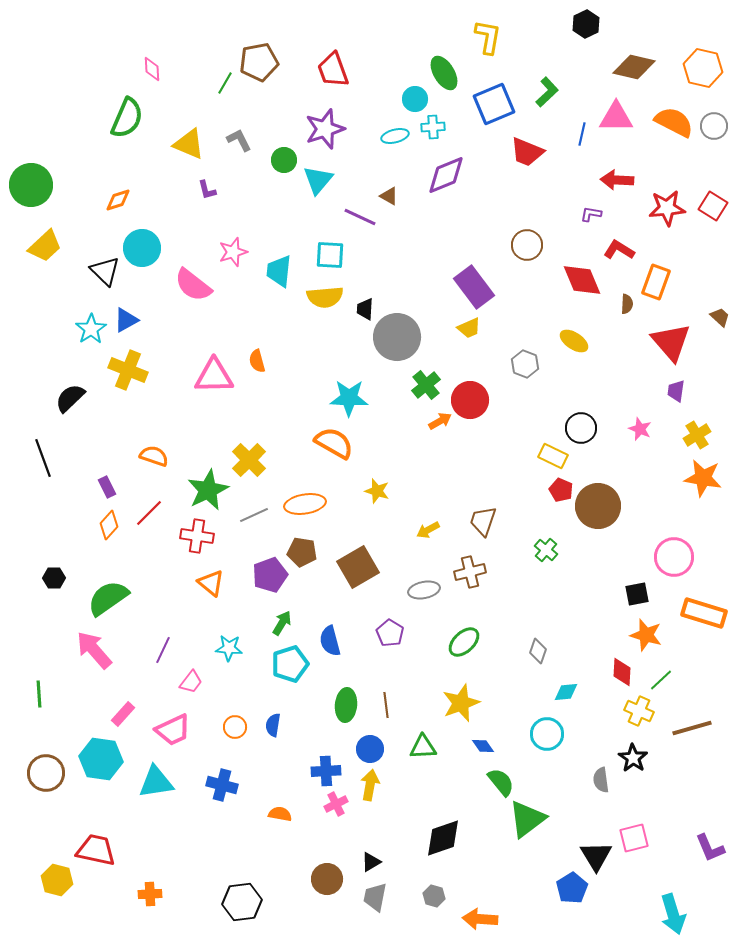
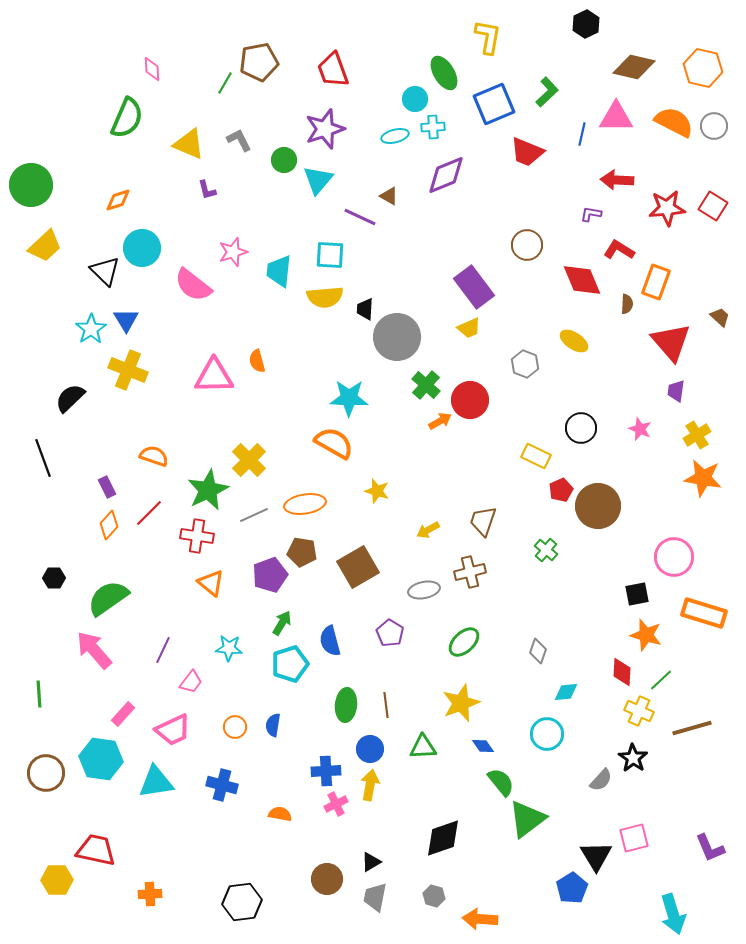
blue triangle at (126, 320): rotated 32 degrees counterclockwise
green cross at (426, 385): rotated 8 degrees counterclockwise
yellow rectangle at (553, 456): moved 17 px left
red pentagon at (561, 490): rotated 25 degrees clockwise
gray semicircle at (601, 780): rotated 130 degrees counterclockwise
yellow hexagon at (57, 880): rotated 16 degrees counterclockwise
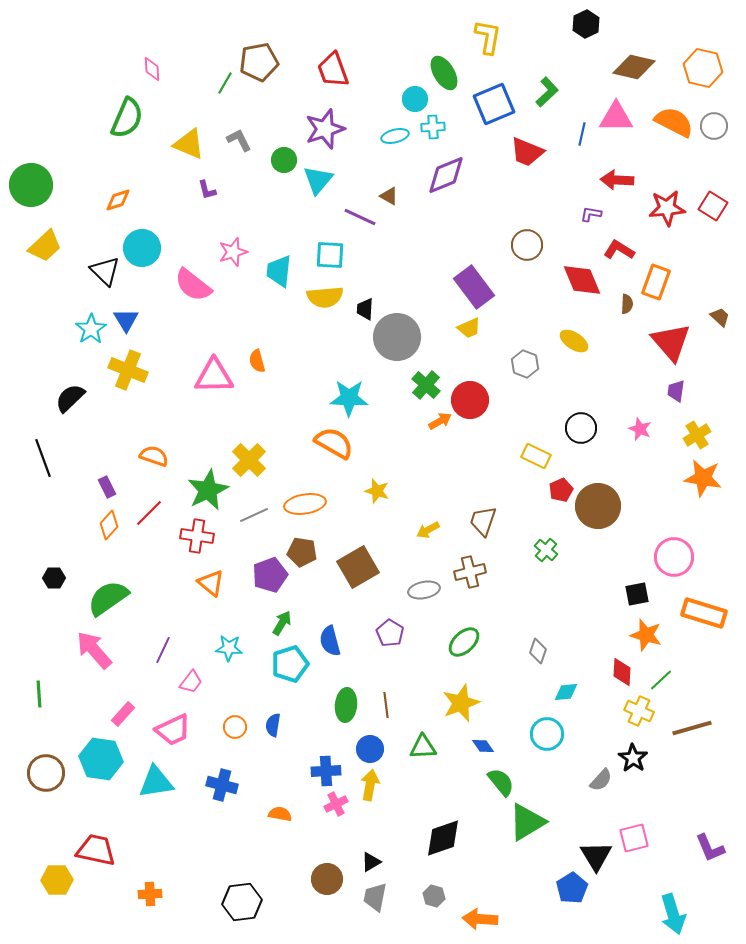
green triangle at (527, 819): moved 3 px down; rotated 6 degrees clockwise
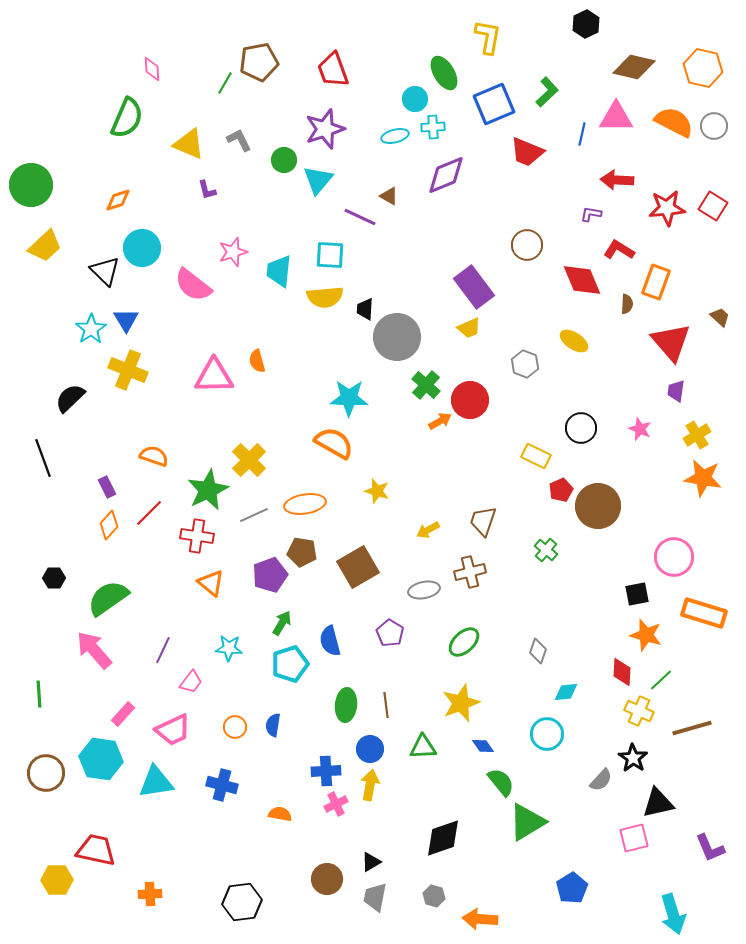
black triangle at (596, 856): moved 62 px right, 53 px up; rotated 48 degrees clockwise
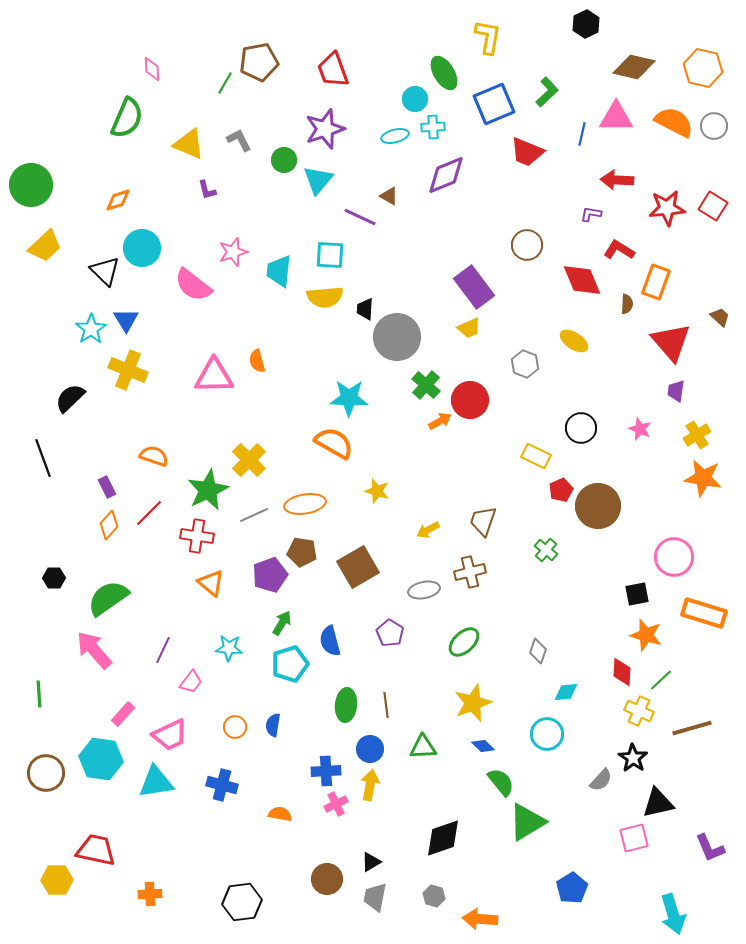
yellow star at (461, 703): moved 12 px right
pink trapezoid at (173, 730): moved 3 px left, 5 px down
blue diamond at (483, 746): rotated 10 degrees counterclockwise
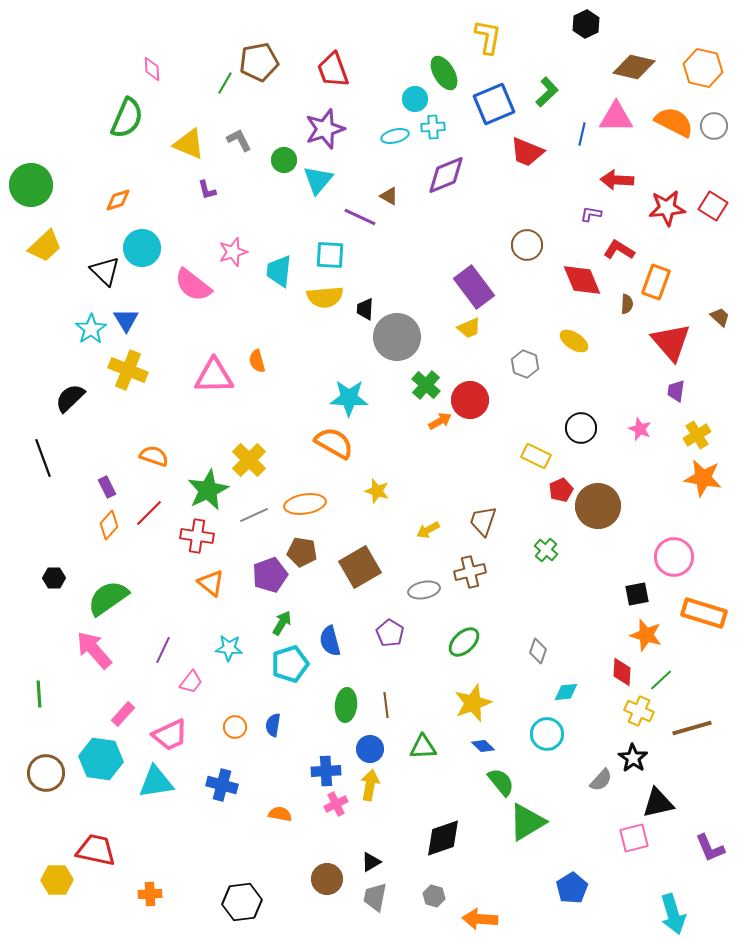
brown square at (358, 567): moved 2 px right
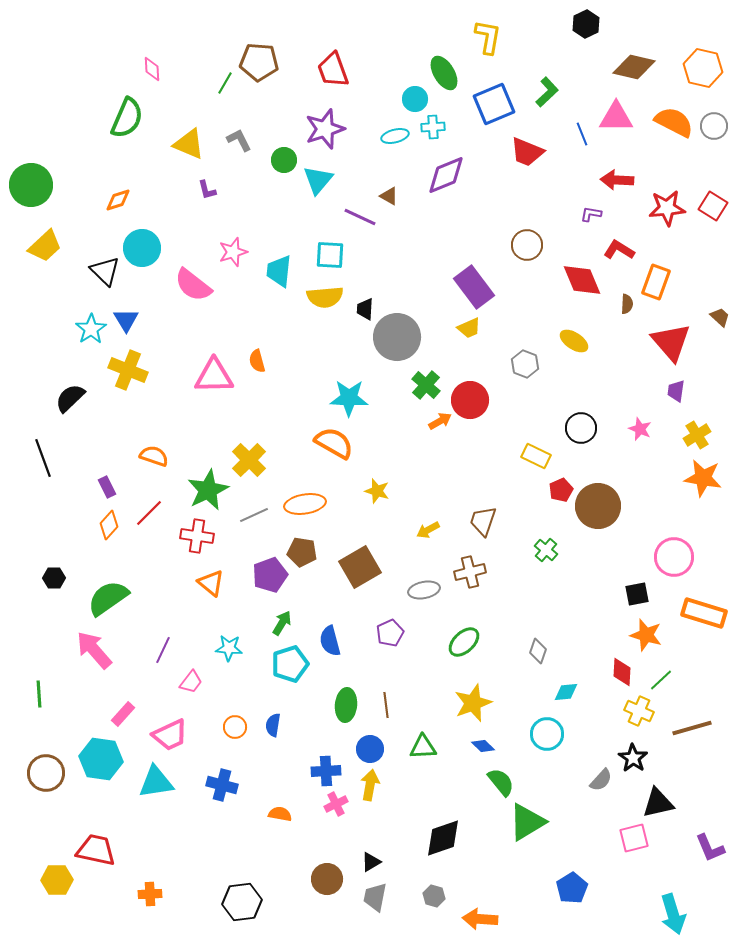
brown pentagon at (259, 62): rotated 15 degrees clockwise
blue line at (582, 134): rotated 35 degrees counterclockwise
purple pentagon at (390, 633): rotated 16 degrees clockwise
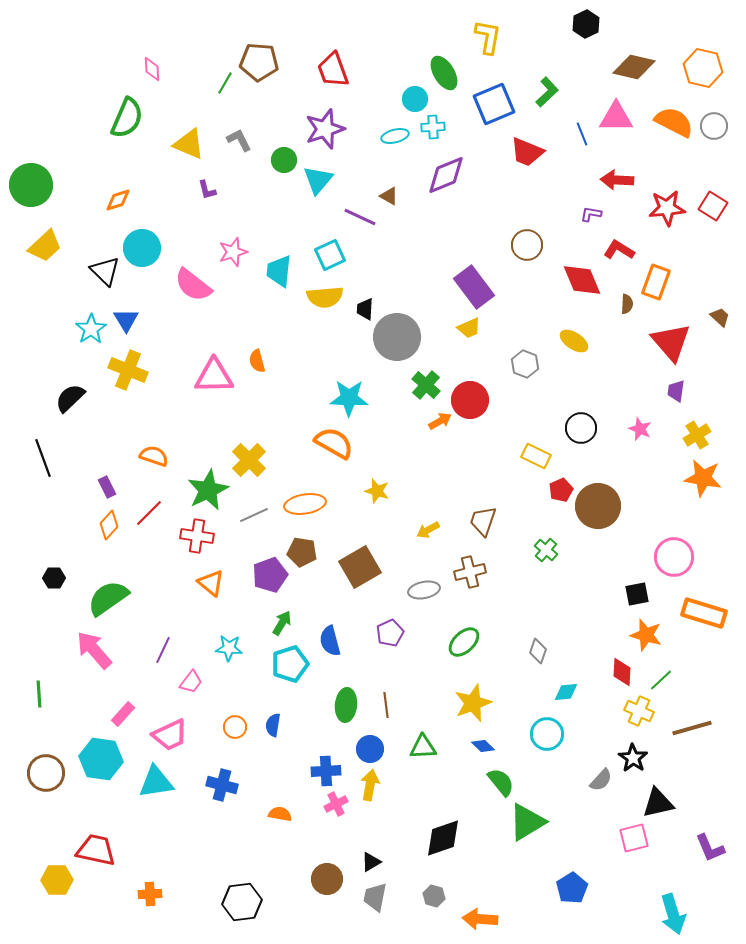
cyan square at (330, 255): rotated 28 degrees counterclockwise
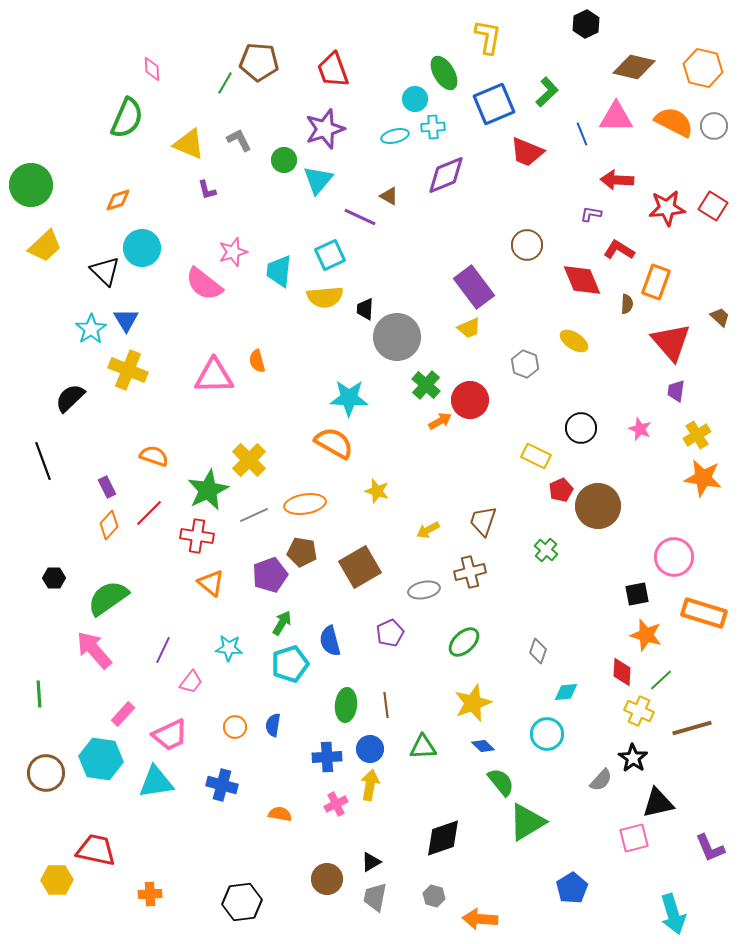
pink semicircle at (193, 285): moved 11 px right, 1 px up
black line at (43, 458): moved 3 px down
blue cross at (326, 771): moved 1 px right, 14 px up
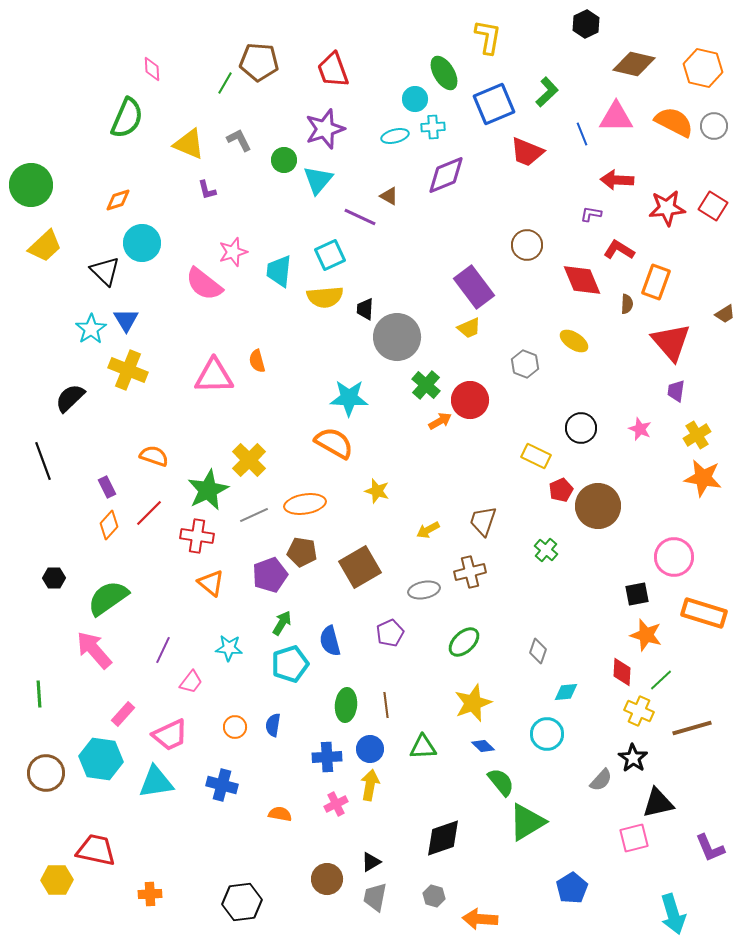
brown diamond at (634, 67): moved 3 px up
cyan circle at (142, 248): moved 5 px up
brown trapezoid at (720, 317): moved 5 px right, 3 px up; rotated 105 degrees clockwise
